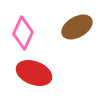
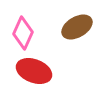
red ellipse: moved 2 px up
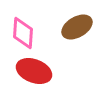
pink diamond: rotated 20 degrees counterclockwise
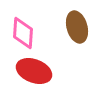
brown ellipse: rotated 76 degrees counterclockwise
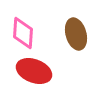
brown ellipse: moved 1 px left, 7 px down
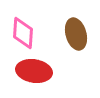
red ellipse: rotated 12 degrees counterclockwise
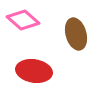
pink diamond: moved 13 px up; rotated 52 degrees counterclockwise
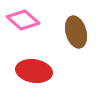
brown ellipse: moved 2 px up
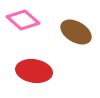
brown ellipse: rotated 44 degrees counterclockwise
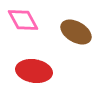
pink diamond: rotated 20 degrees clockwise
